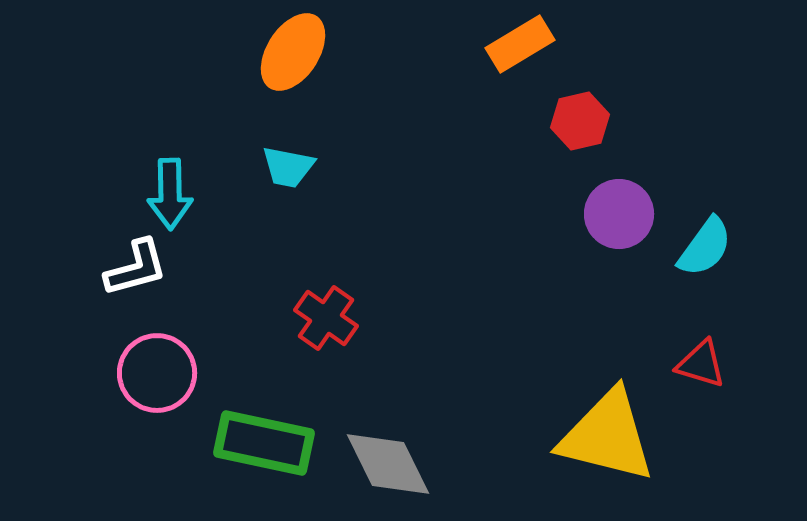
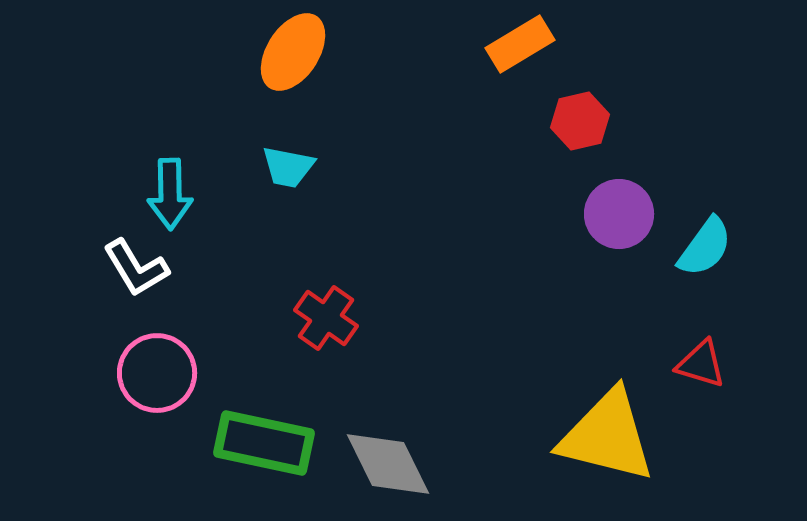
white L-shape: rotated 74 degrees clockwise
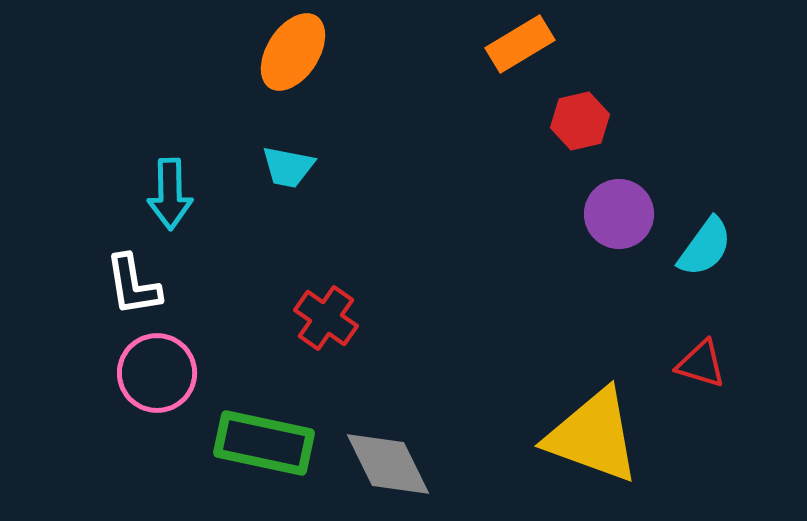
white L-shape: moved 3 px left, 17 px down; rotated 22 degrees clockwise
yellow triangle: moved 14 px left; rotated 6 degrees clockwise
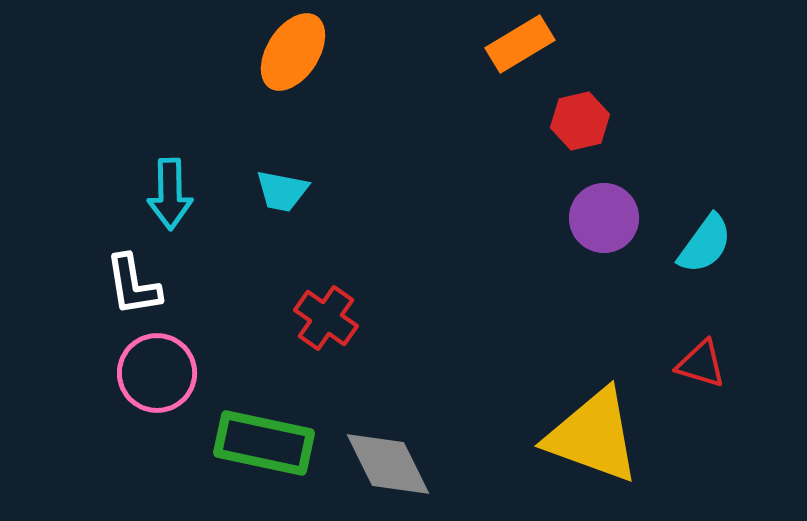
cyan trapezoid: moved 6 px left, 24 px down
purple circle: moved 15 px left, 4 px down
cyan semicircle: moved 3 px up
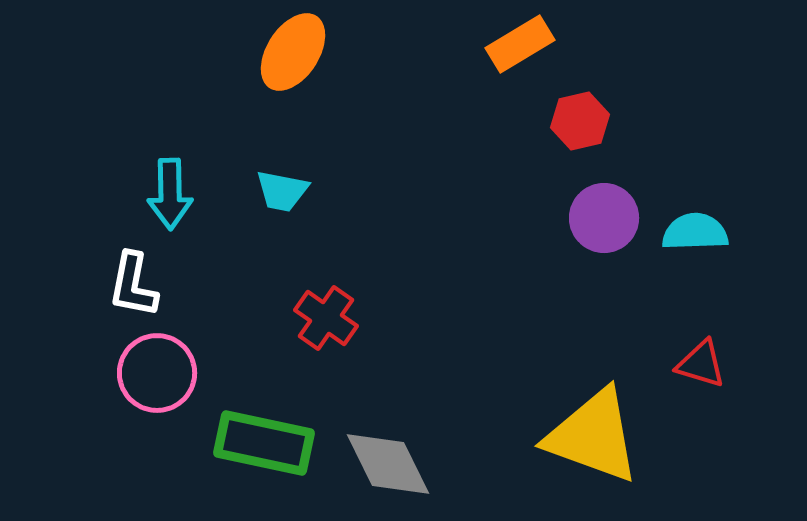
cyan semicircle: moved 10 px left, 12 px up; rotated 128 degrees counterclockwise
white L-shape: rotated 20 degrees clockwise
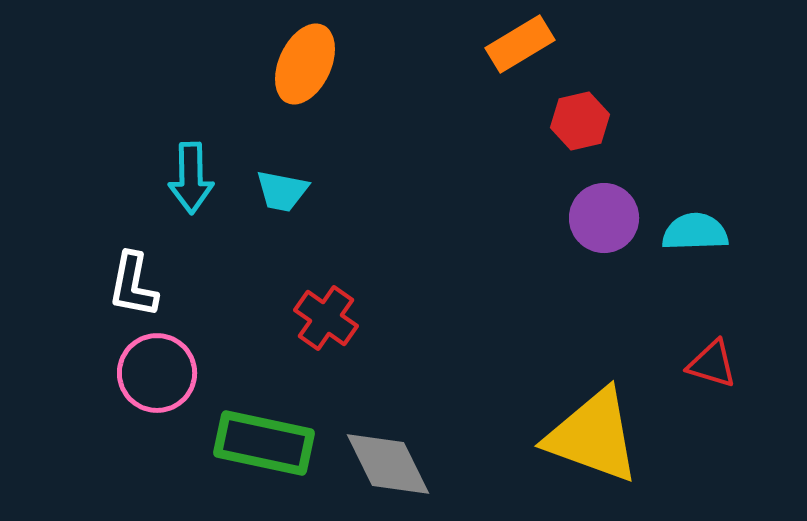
orange ellipse: moved 12 px right, 12 px down; rotated 8 degrees counterclockwise
cyan arrow: moved 21 px right, 16 px up
red triangle: moved 11 px right
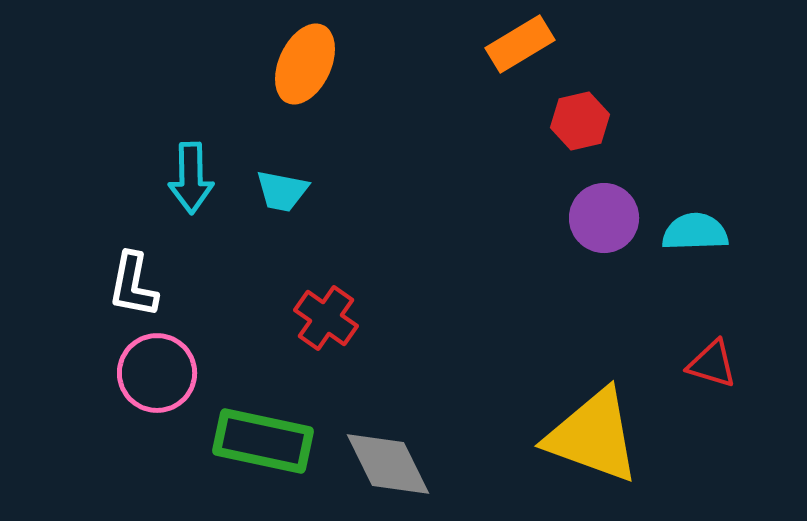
green rectangle: moved 1 px left, 2 px up
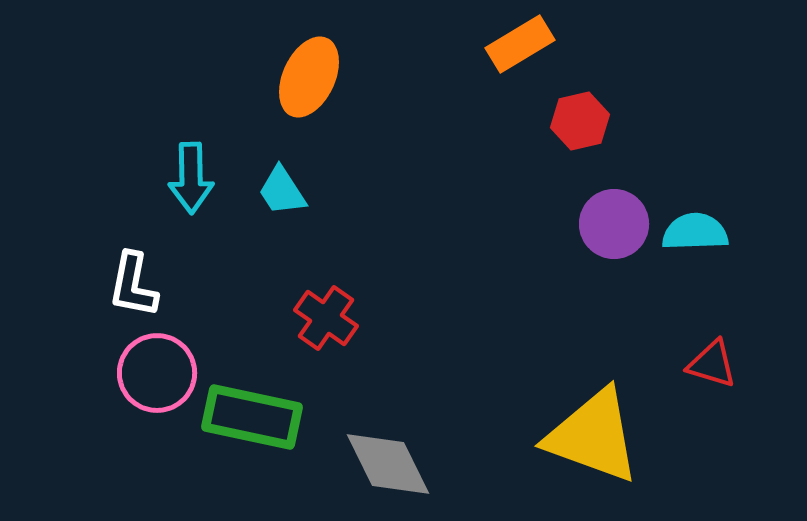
orange ellipse: moved 4 px right, 13 px down
cyan trapezoid: rotated 46 degrees clockwise
purple circle: moved 10 px right, 6 px down
green rectangle: moved 11 px left, 24 px up
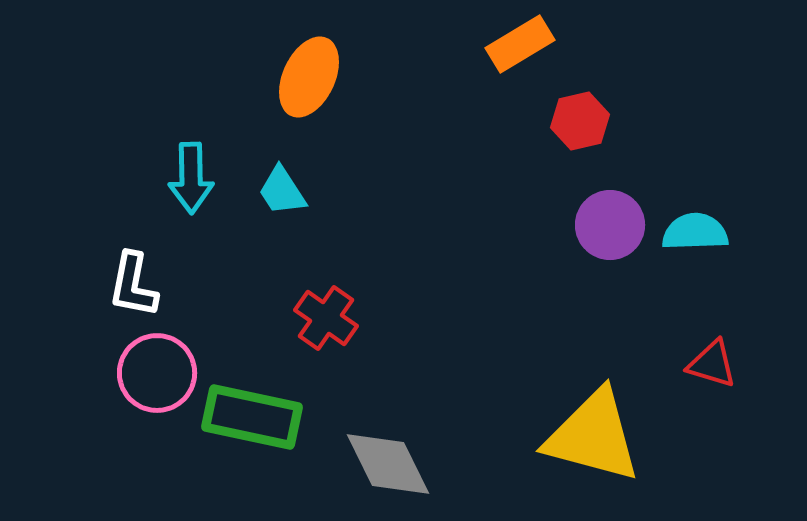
purple circle: moved 4 px left, 1 px down
yellow triangle: rotated 5 degrees counterclockwise
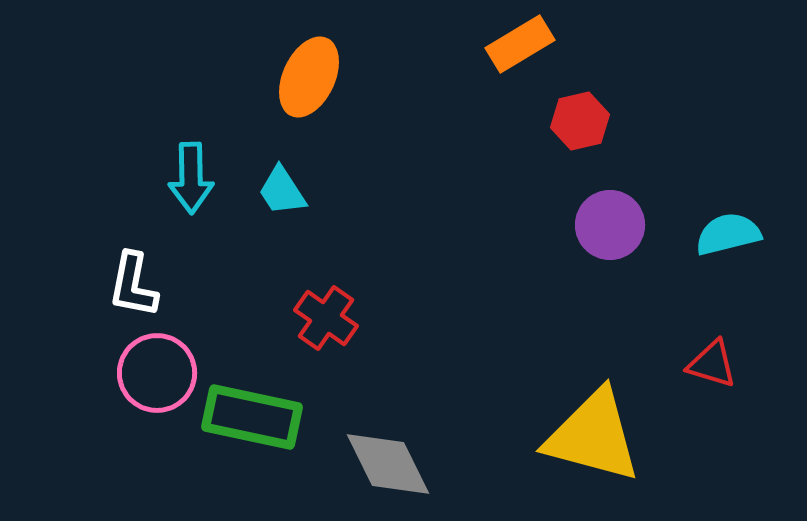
cyan semicircle: moved 33 px right, 2 px down; rotated 12 degrees counterclockwise
